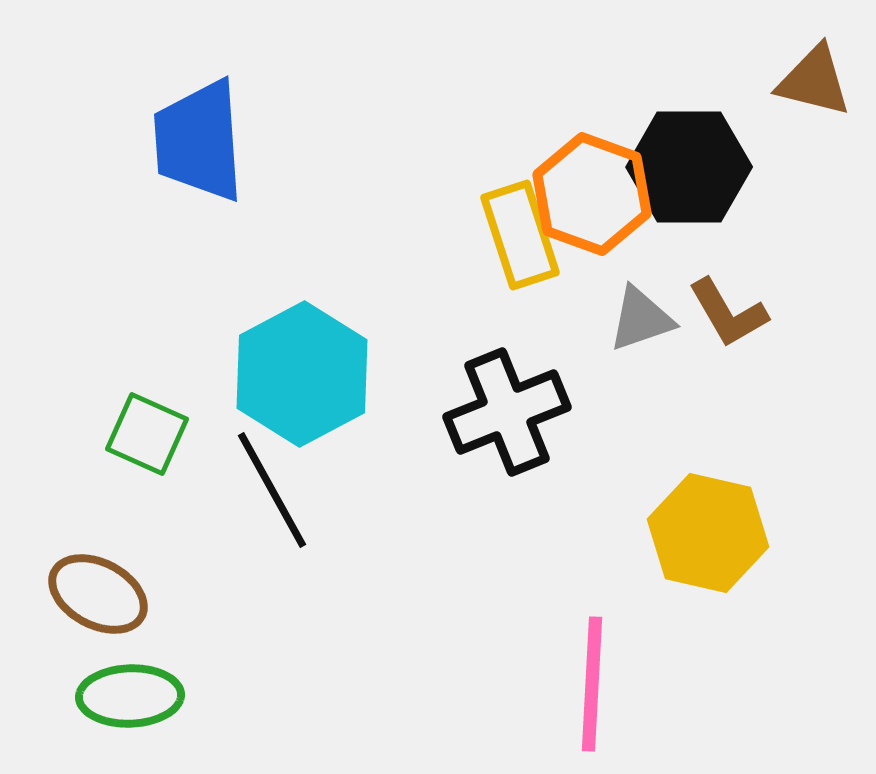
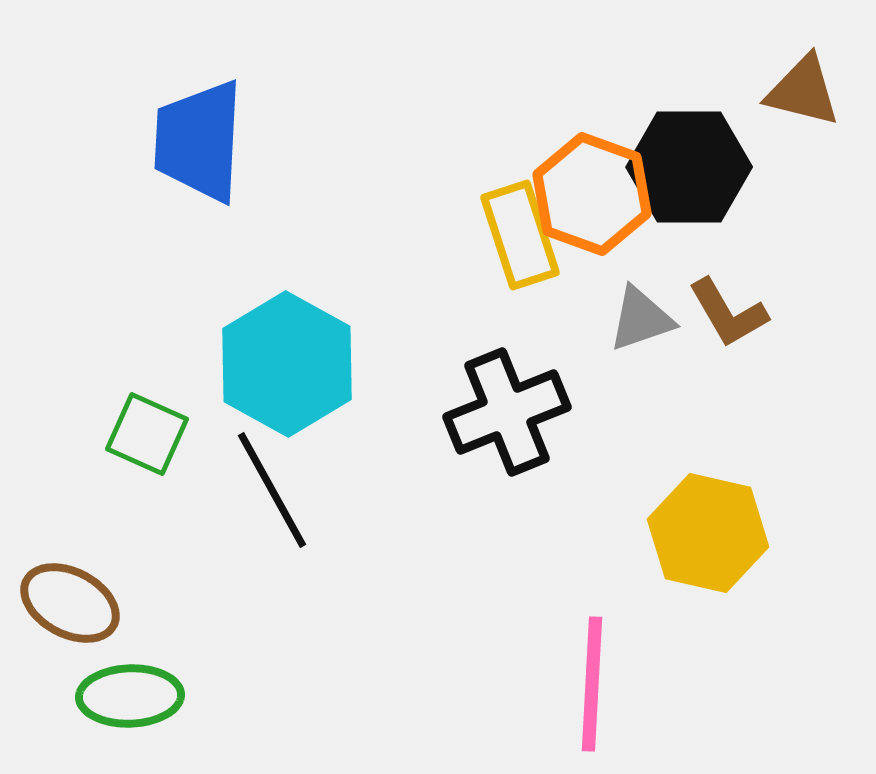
brown triangle: moved 11 px left, 10 px down
blue trapezoid: rotated 7 degrees clockwise
cyan hexagon: moved 15 px left, 10 px up; rotated 3 degrees counterclockwise
brown ellipse: moved 28 px left, 9 px down
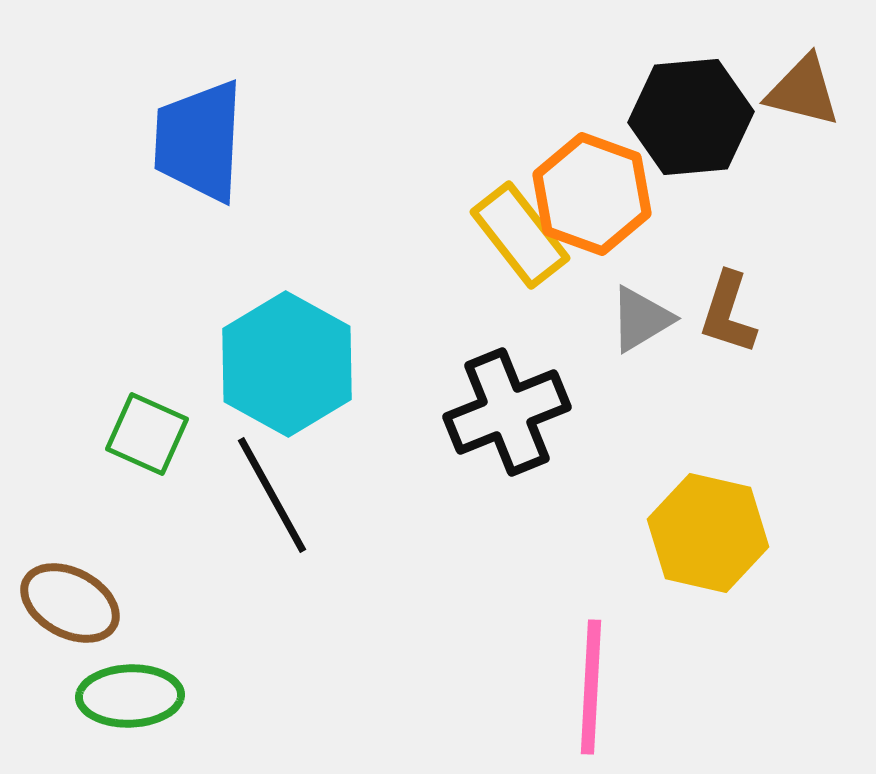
black hexagon: moved 2 px right, 50 px up; rotated 5 degrees counterclockwise
yellow rectangle: rotated 20 degrees counterclockwise
brown L-shape: rotated 48 degrees clockwise
gray triangle: rotated 12 degrees counterclockwise
black line: moved 5 px down
pink line: moved 1 px left, 3 px down
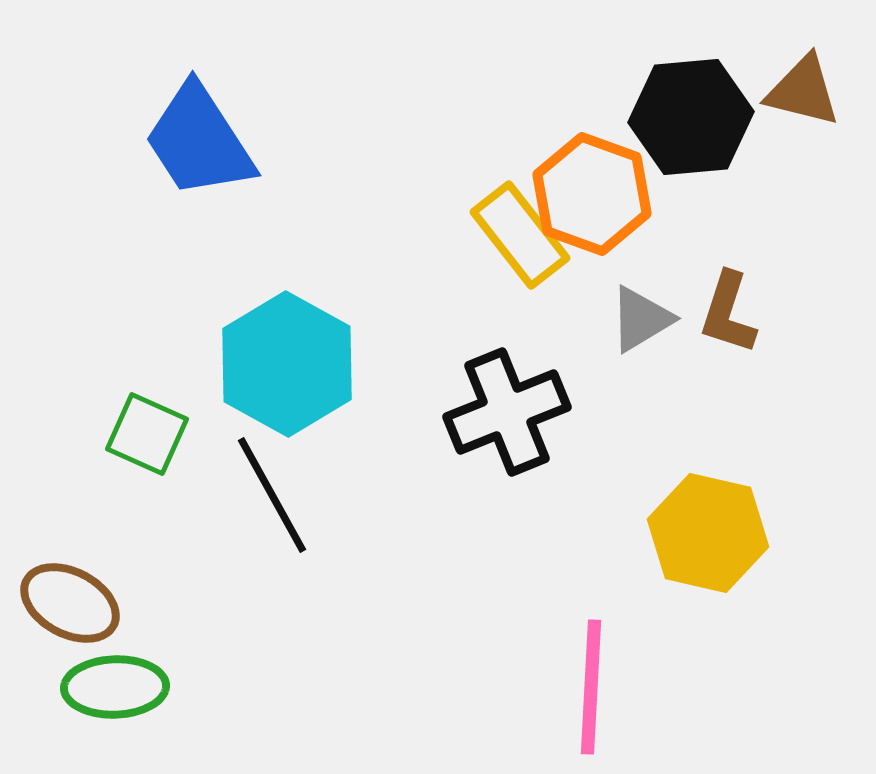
blue trapezoid: rotated 36 degrees counterclockwise
green ellipse: moved 15 px left, 9 px up
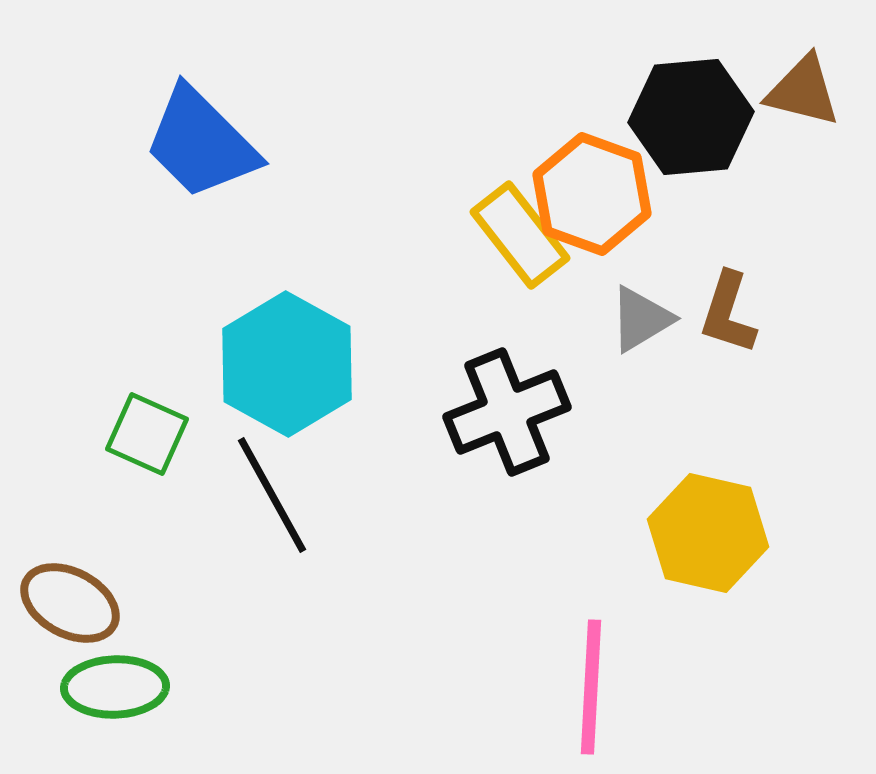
blue trapezoid: moved 2 px right, 2 px down; rotated 12 degrees counterclockwise
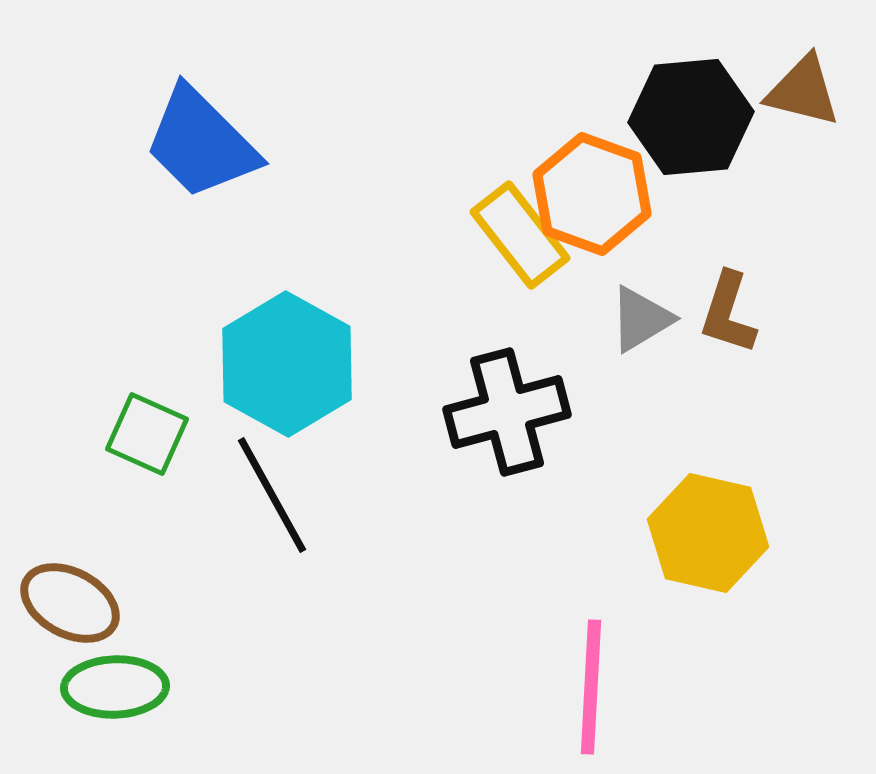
black cross: rotated 7 degrees clockwise
